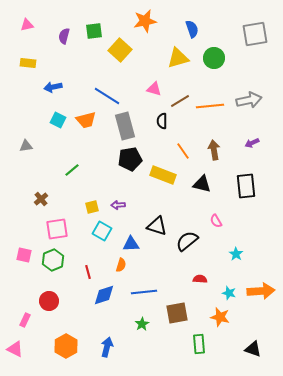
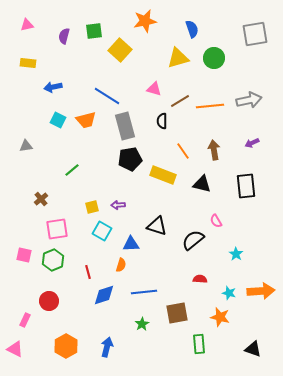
black semicircle at (187, 241): moved 6 px right, 1 px up
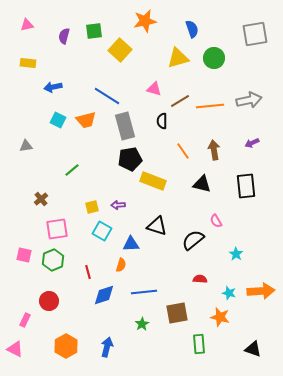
yellow rectangle at (163, 175): moved 10 px left, 6 px down
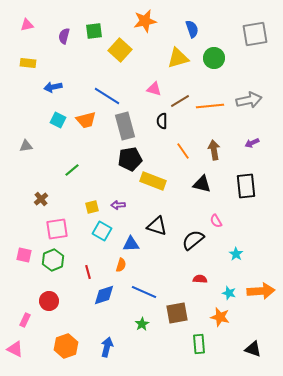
blue line at (144, 292): rotated 30 degrees clockwise
orange hexagon at (66, 346): rotated 10 degrees clockwise
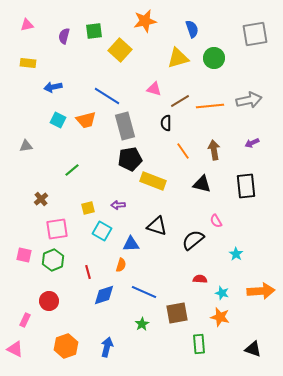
black semicircle at (162, 121): moved 4 px right, 2 px down
yellow square at (92, 207): moved 4 px left, 1 px down
cyan star at (229, 293): moved 7 px left
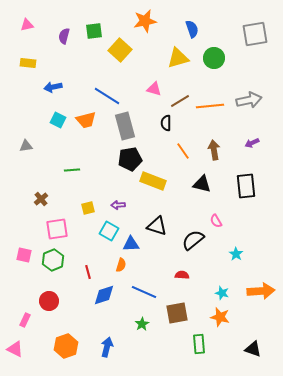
green line at (72, 170): rotated 35 degrees clockwise
cyan square at (102, 231): moved 7 px right
red semicircle at (200, 279): moved 18 px left, 4 px up
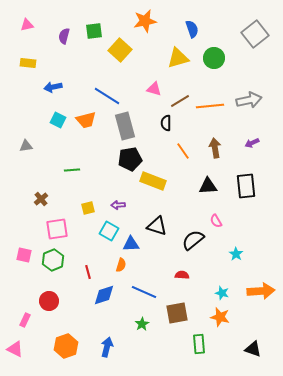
gray square at (255, 34): rotated 28 degrees counterclockwise
brown arrow at (214, 150): moved 1 px right, 2 px up
black triangle at (202, 184): moved 6 px right, 2 px down; rotated 18 degrees counterclockwise
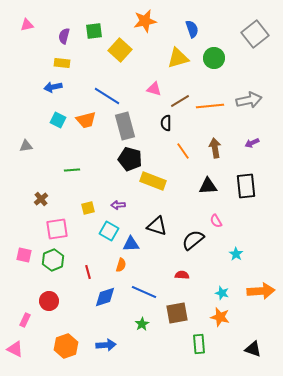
yellow rectangle at (28, 63): moved 34 px right
black pentagon at (130, 159): rotated 25 degrees clockwise
blue diamond at (104, 295): moved 1 px right, 2 px down
blue arrow at (107, 347): moved 1 px left, 2 px up; rotated 72 degrees clockwise
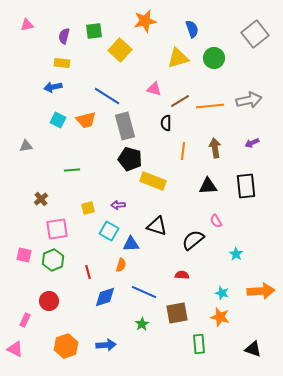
orange line at (183, 151): rotated 42 degrees clockwise
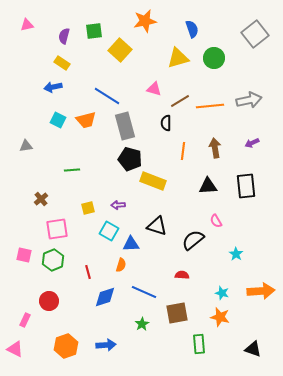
yellow rectangle at (62, 63): rotated 28 degrees clockwise
